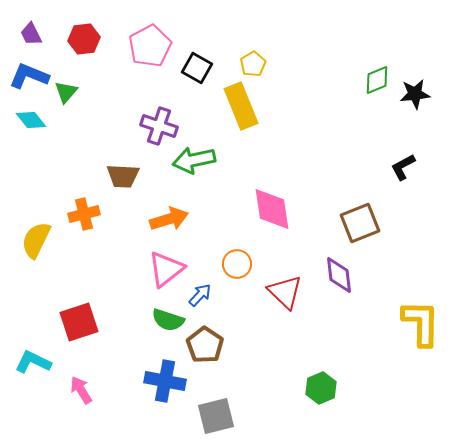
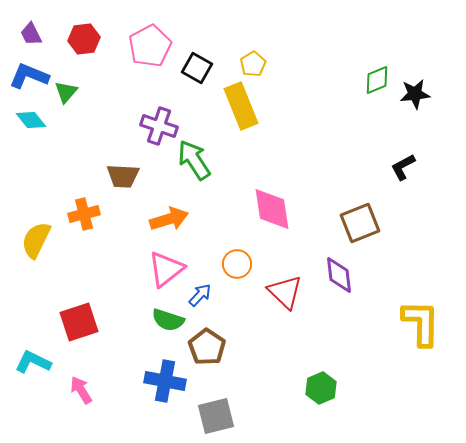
green arrow: rotated 69 degrees clockwise
brown pentagon: moved 2 px right, 2 px down
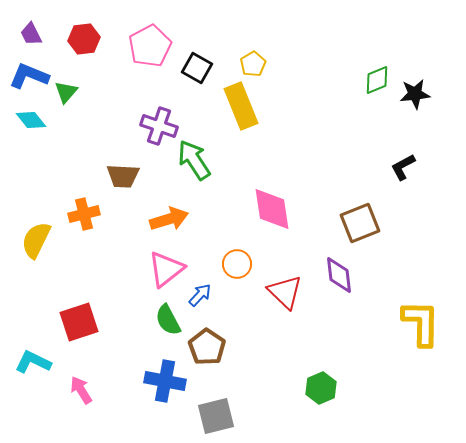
green semicircle: rotated 44 degrees clockwise
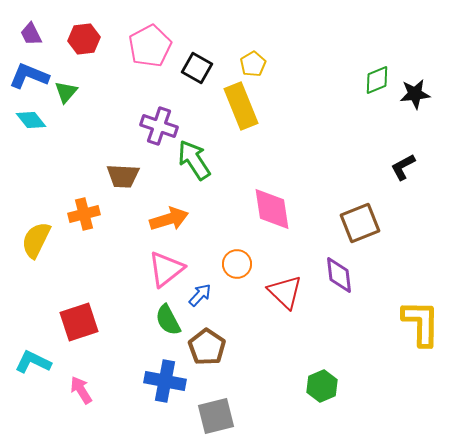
green hexagon: moved 1 px right, 2 px up
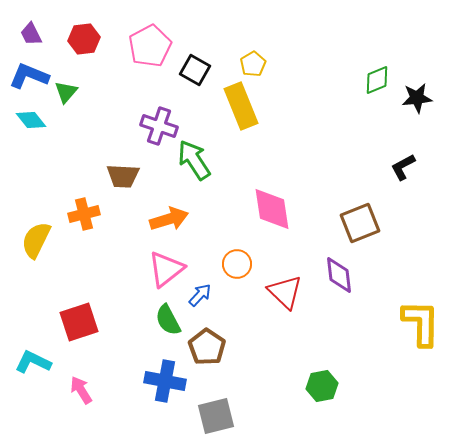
black square: moved 2 px left, 2 px down
black star: moved 2 px right, 4 px down
green hexagon: rotated 12 degrees clockwise
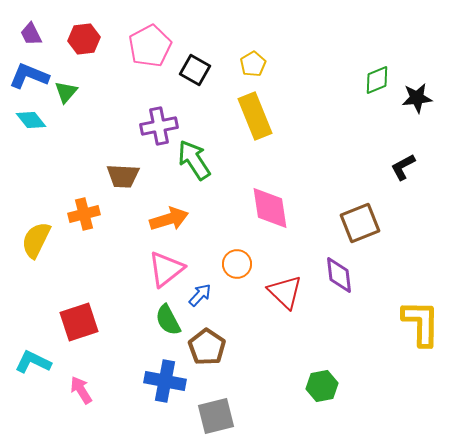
yellow rectangle: moved 14 px right, 10 px down
purple cross: rotated 30 degrees counterclockwise
pink diamond: moved 2 px left, 1 px up
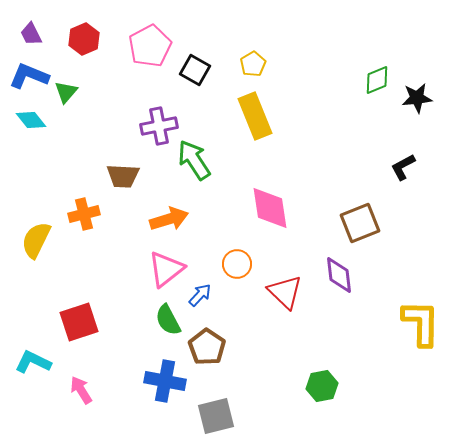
red hexagon: rotated 16 degrees counterclockwise
